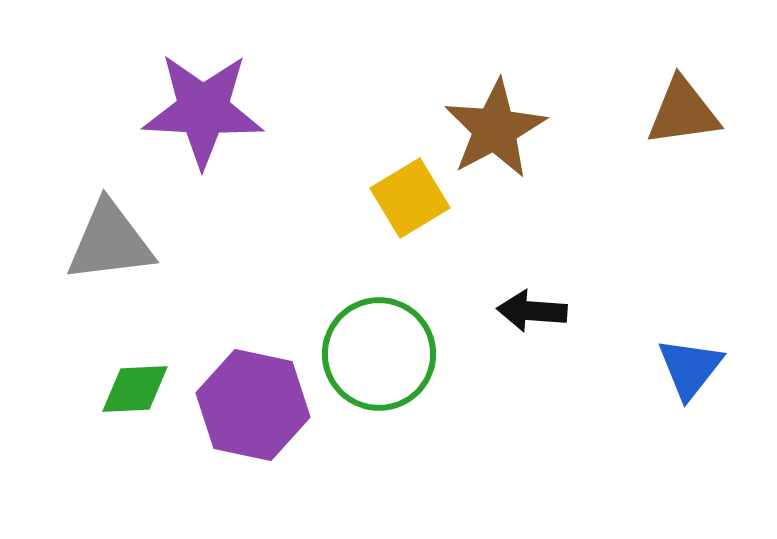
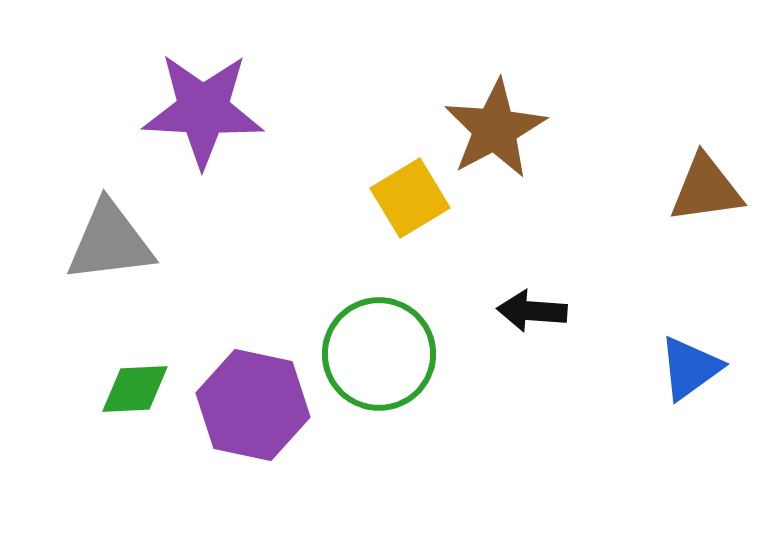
brown triangle: moved 23 px right, 77 px down
blue triangle: rotated 16 degrees clockwise
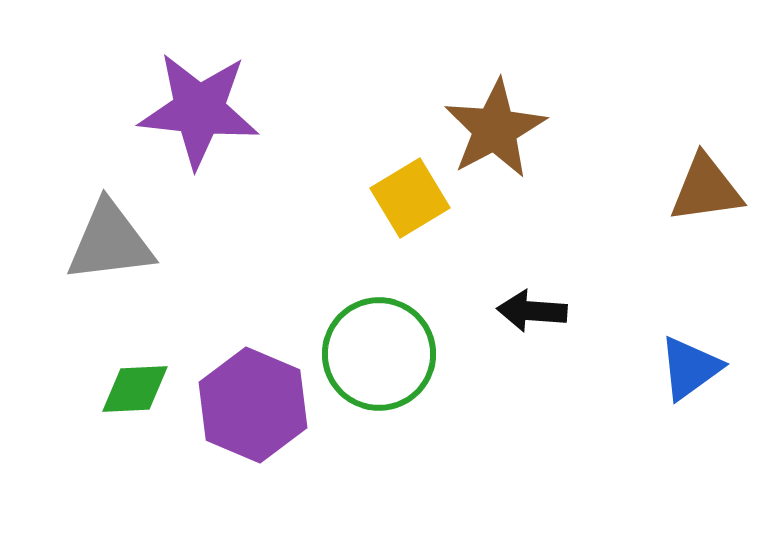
purple star: moved 4 px left; rotated 3 degrees clockwise
purple hexagon: rotated 11 degrees clockwise
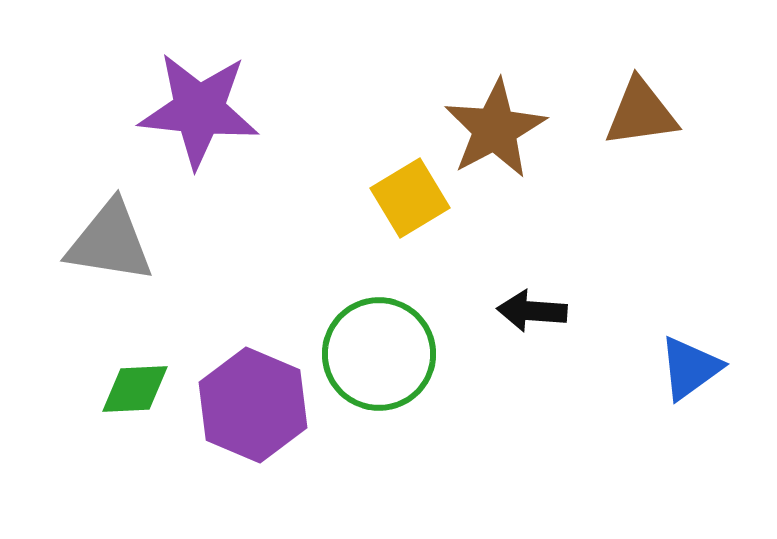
brown triangle: moved 65 px left, 76 px up
gray triangle: rotated 16 degrees clockwise
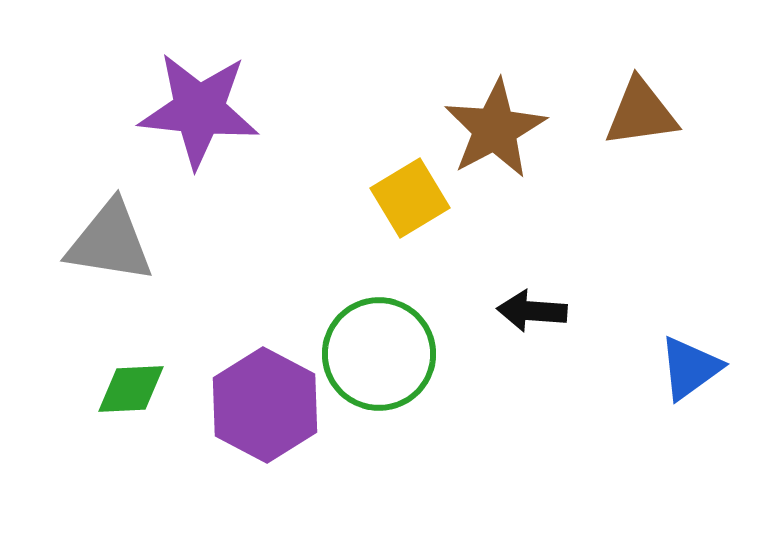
green diamond: moved 4 px left
purple hexagon: moved 12 px right; rotated 5 degrees clockwise
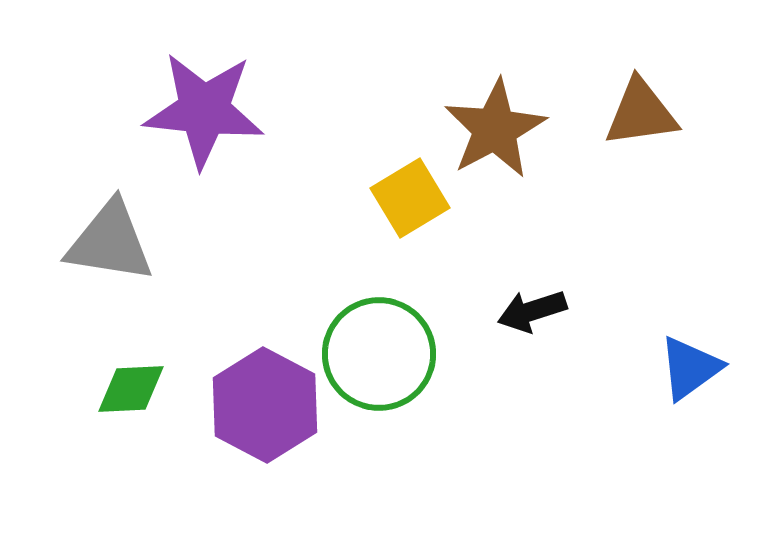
purple star: moved 5 px right
black arrow: rotated 22 degrees counterclockwise
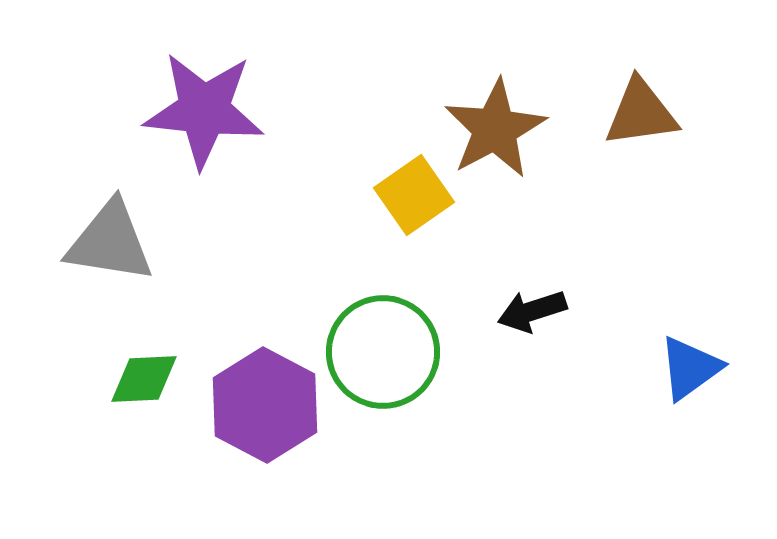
yellow square: moved 4 px right, 3 px up; rotated 4 degrees counterclockwise
green circle: moved 4 px right, 2 px up
green diamond: moved 13 px right, 10 px up
